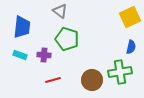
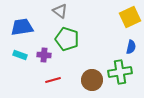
blue trapezoid: rotated 105 degrees counterclockwise
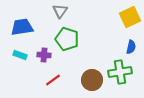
gray triangle: rotated 28 degrees clockwise
red line: rotated 21 degrees counterclockwise
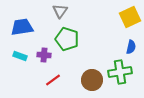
cyan rectangle: moved 1 px down
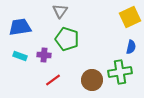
blue trapezoid: moved 2 px left
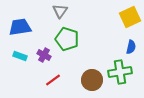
purple cross: rotated 24 degrees clockwise
